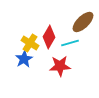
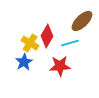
brown ellipse: moved 1 px left, 1 px up
red diamond: moved 2 px left, 1 px up
blue star: moved 3 px down
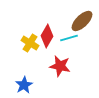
cyan line: moved 1 px left, 5 px up
blue star: moved 23 px down
red star: rotated 15 degrees clockwise
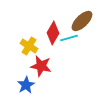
red diamond: moved 6 px right, 3 px up
yellow cross: moved 1 px left, 3 px down
red star: moved 19 px left
blue star: moved 2 px right
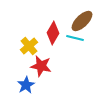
cyan line: moved 6 px right; rotated 30 degrees clockwise
yellow cross: rotated 18 degrees clockwise
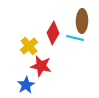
brown ellipse: rotated 45 degrees counterclockwise
